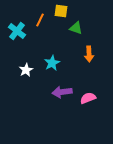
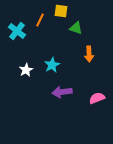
cyan star: moved 2 px down
pink semicircle: moved 9 px right
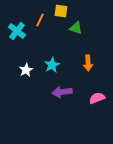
orange arrow: moved 1 px left, 9 px down
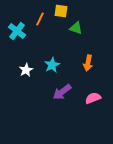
orange line: moved 1 px up
orange arrow: rotated 14 degrees clockwise
purple arrow: rotated 30 degrees counterclockwise
pink semicircle: moved 4 px left
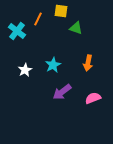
orange line: moved 2 px left
cyan star: moved 1 px right
white star: moved 1 px left
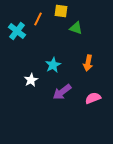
white star: moved 6 px right, 10 px down
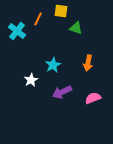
purple arrow: rotated 12 degrees clockwise
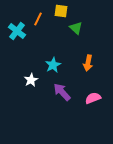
green triangle: rotated 24 degrees clockwise
purple arrow: rotated 72 degrees clockwise
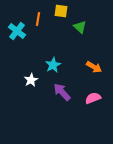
orange line: rotated 16 degrees counterclockwise
green triangle: moved 4 px right, 1 px up
orange arrow: moved 6 px right, 4 px down; rotated 70 degrees counterclockwise
